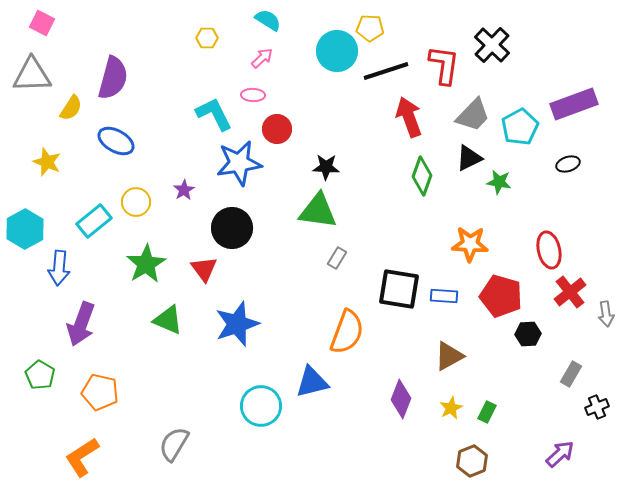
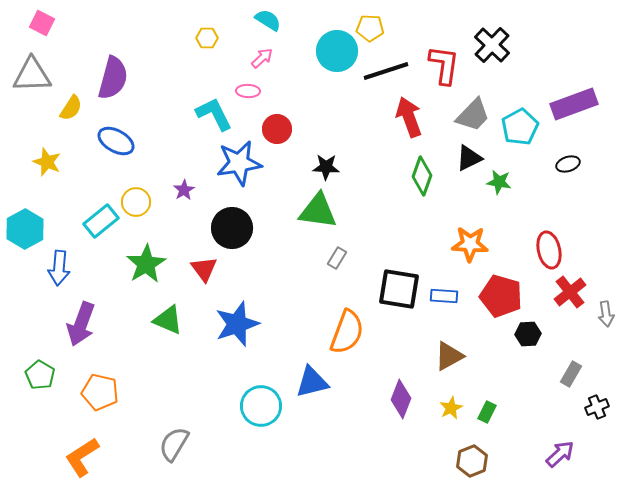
pink ellipse at (253, 95): moved 5 px left, 4 px up
cyan rectangle at (94, 221): moved 7 px right
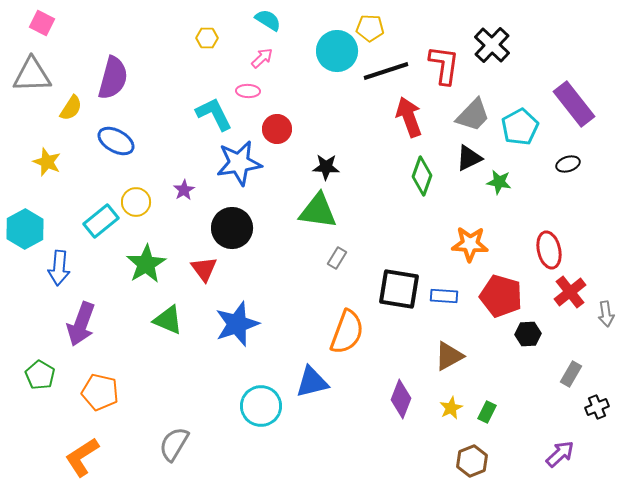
purple rectangle at (574, 104): rotated 72 degrees clockwise
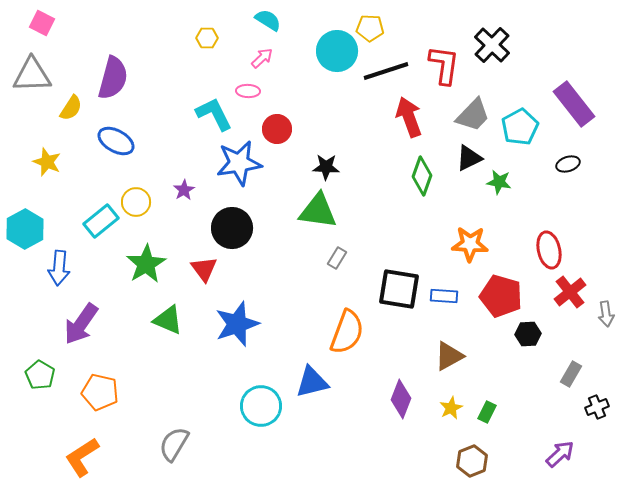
purple arrow at (81, 324): rotated 15 degrees clockwise
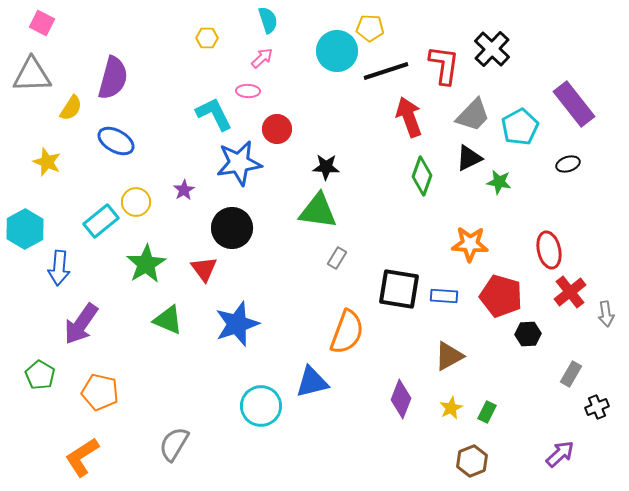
cyan semicircle at (268, 20): rotated 40 degrees clockwise
black cross at (492, 45): moved 4 px down
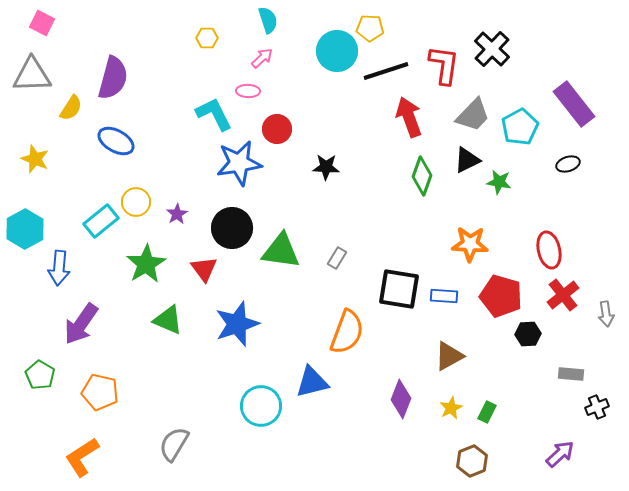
black triangle at (469, 158): moved 2 px left, 2 px down
yellow star at (47, 162): moved 12 px left, 3 px up
purple star at (184, 190): moved 7 px left, 24 px down
green triangle at (318, 211): moved 37 px left, 40 px down
red cross at (570, 292): moved 7 px left, 3 px down
gray rectangle at (571, 374): rotated 65 degrees clockwise
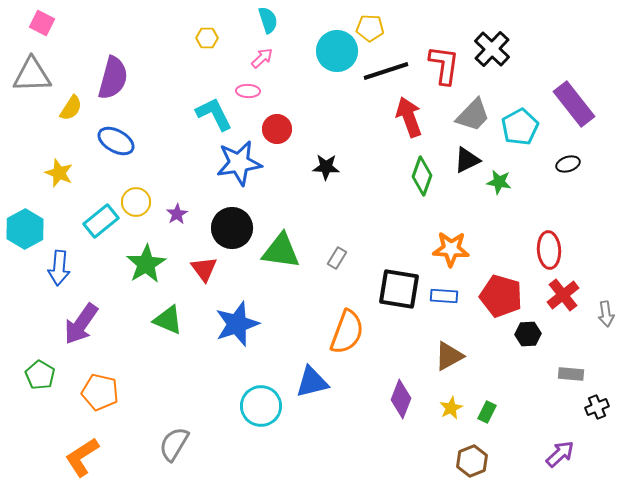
yellow star at (35, 159): moved 24 px right, 14 px down
orange star at (470, 244): moved 19 px left, 5 px down
red ellipse at (549, 250): rotated 9 degrees clockwise
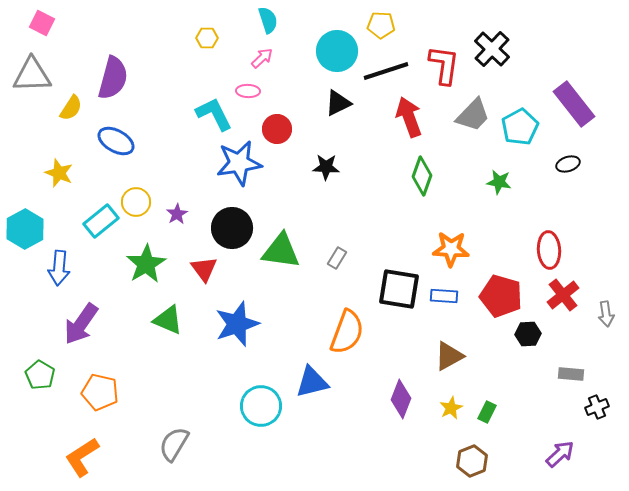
yellow pentagon at (370, 28): moved 11 px right, 3 px up
black triangle at (467, 160): moved 129 px left, 57 px up
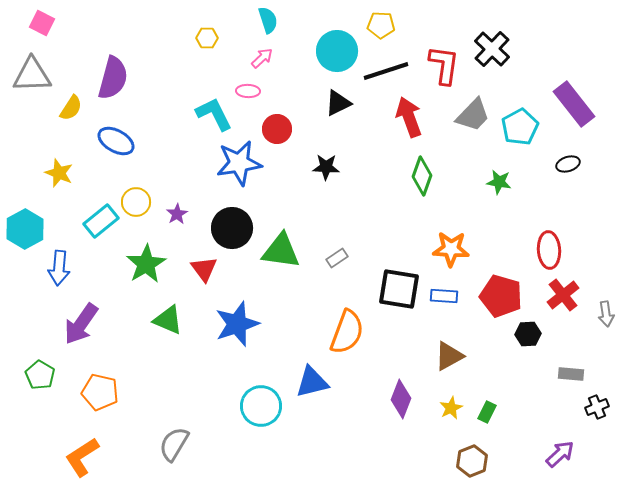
gray rectangle at (337, 258): rotated 25 degrees clockwise
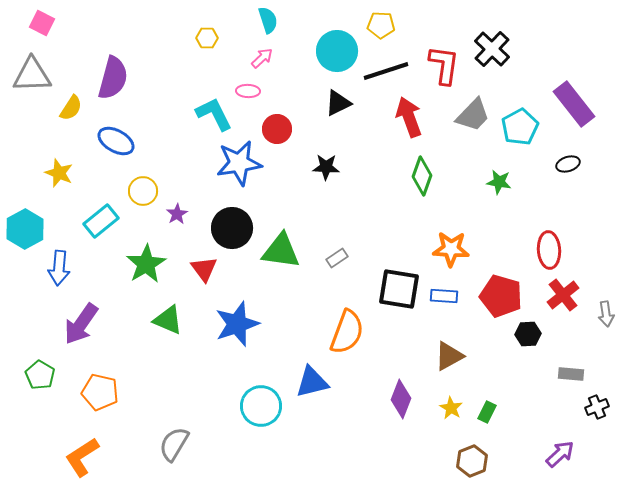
yellow circle at (136, 202): moved 7 px right, 11 px up
yellow star at (451, 408): rotated 15 degrees counterclockwise
